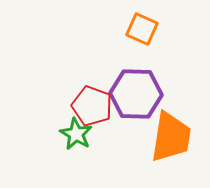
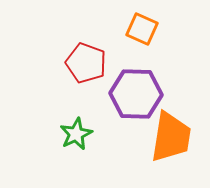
red pentagon: moved 6 px left, 43 px up
green star: rotated 16 degrees clockwise
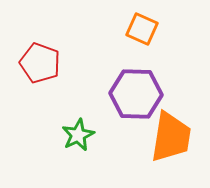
red pentagon: moved 46 px left
green star: moved 2 px right, 1 px down
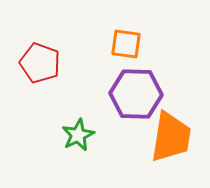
orange square: moved 16 px left, 15 px down; rotated 16 degrees counterclockwise
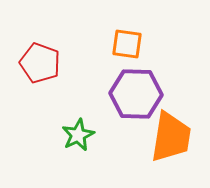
orange square: moved 1 px right
